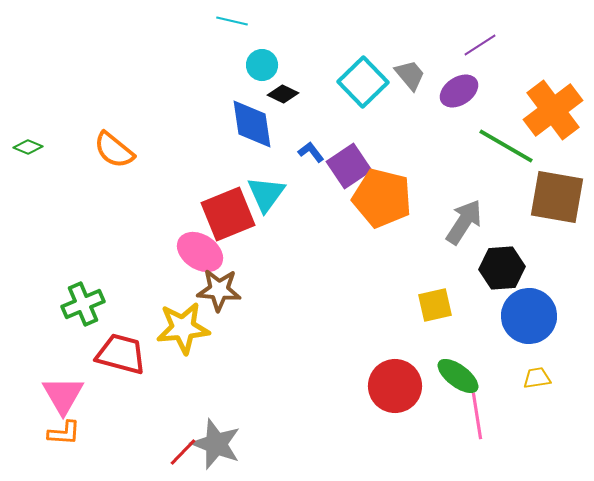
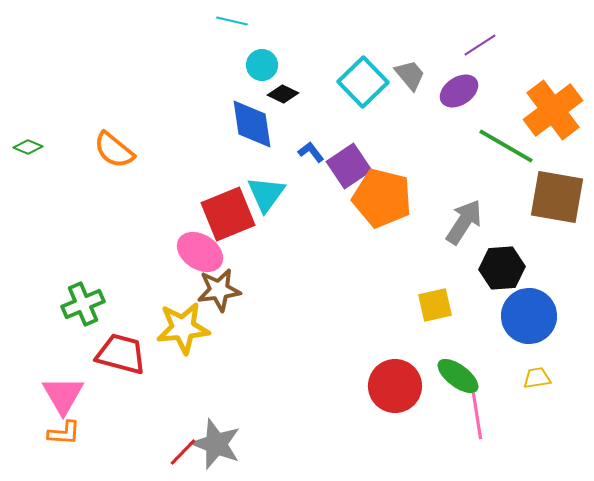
brown star: rotated 12 degrees counterclockwise
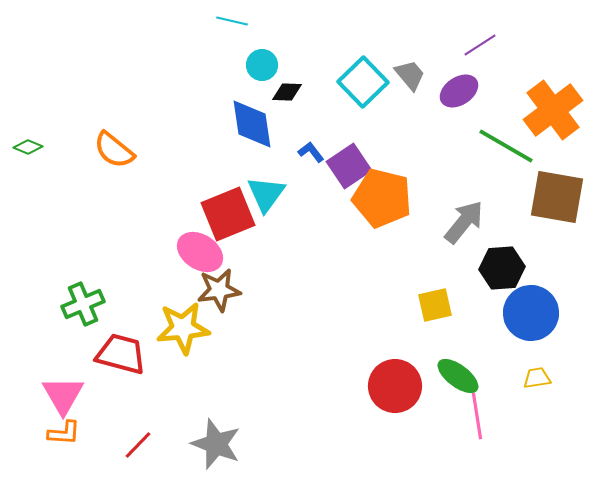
black diamond: moved 4 px right, 2 px up; rotated 24 degrees counterclockwise
gray arrow: rotated 6 degrees clockwise
blue circle: moved 2 px right, 3 px up
red line: moved 45 px left, 7 px up
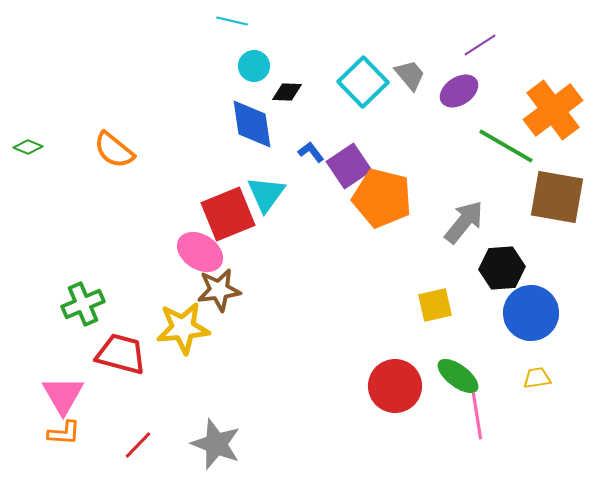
cyan circle: moved 8 px left, 1 px down
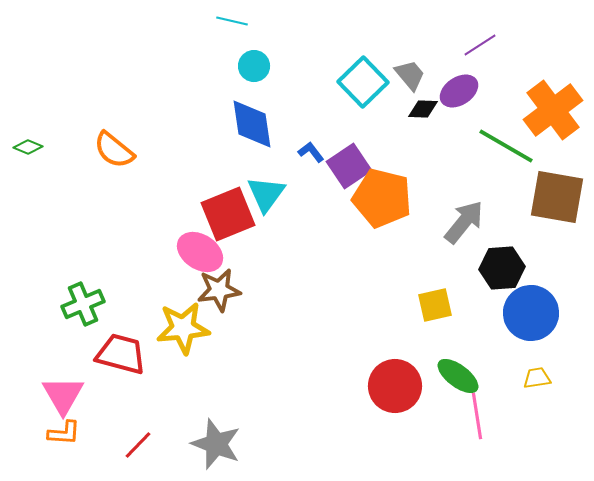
black diamond: moved 136 px right, 17 px down
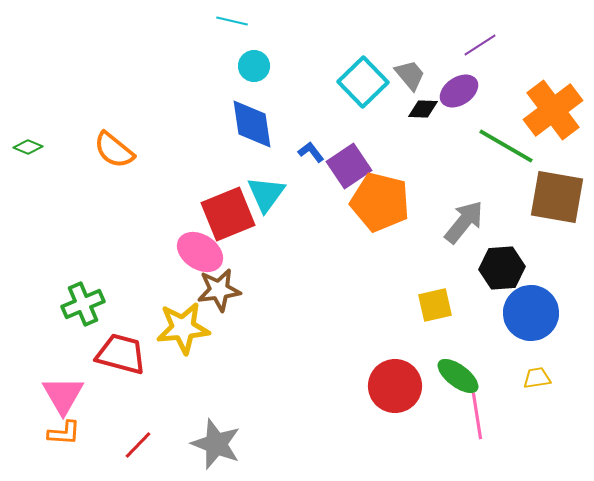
orange pentagon: moved 2 px left, 4 px down
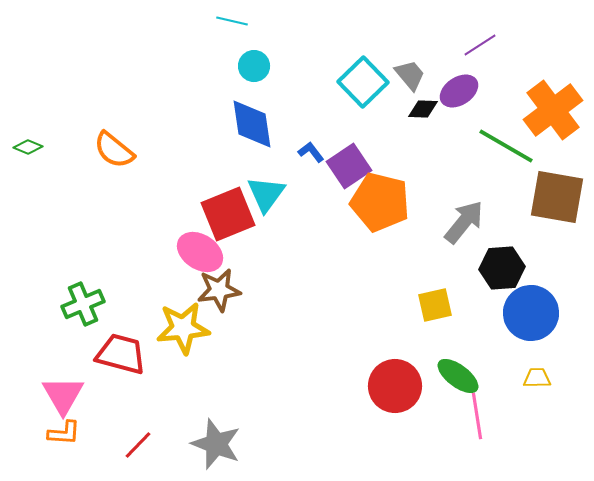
yellow trapezoid: rotated 8 degrees clockwise
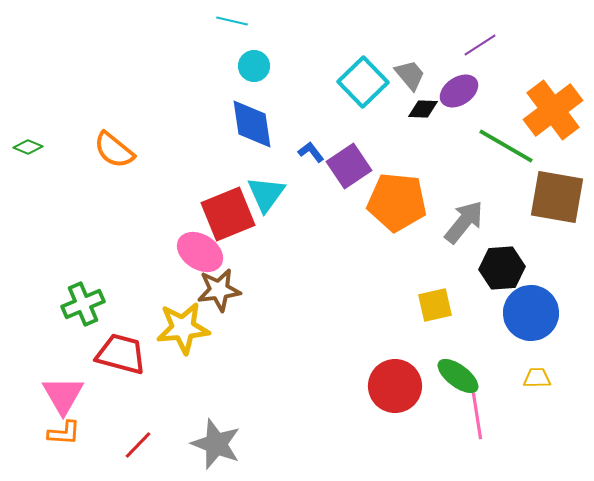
orange pentagon: moved 17 px right; rotated 8 degrees counterclockwise
